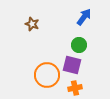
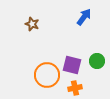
green circle: moved 18 px right, 16 px down
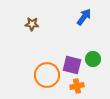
brown star: rotated 16 degrees counterclockwise
green circle: moved 4 px left, 2 px up
orange cross: moved 2 px right, 2 px up
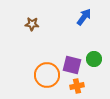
green circle: moved 1 px right
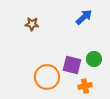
blue arrow: rotated 12 degrees clockwise
orange circle: moved 2 px down
orange cross: moved 8 px right
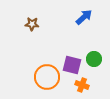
orange cross: moved 3 px left, 1 px up; rotated 32 degrees clockwise
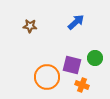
blue arrow: moved 8 px left, 5 px down
brown star: moved 2 px left, 2 px down
green circle: moved 1 px right, 1 px up
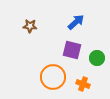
green circle: moved 2 px right
purple square: moved 15 px up
orange circle: moved 6 px right
orange cross: moved 1 px right, 1 px up
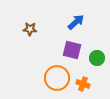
brown star: moved 3 px down
orange circle: moved 4 px right, 1 px down
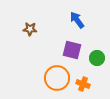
blue arrow: moved 1 px right, 2 px up; rotated 84 degrees counterclockwise
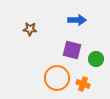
blue arrow: rotated 126 degrees clockwise
green circle: moved 1 px left, 1 px down
